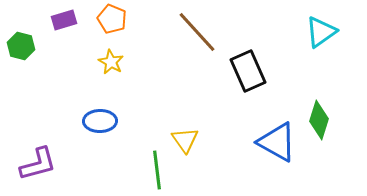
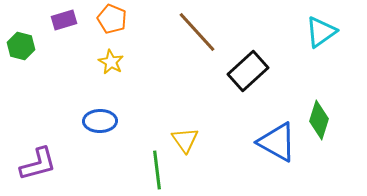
black rectangle: rotated 72 degrees clockwise
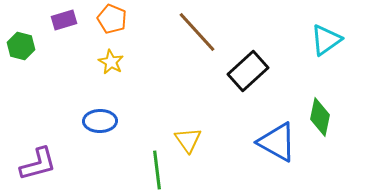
cyan triangle: moved 5 px right, 8 px down
green diamond: moved 1 px right, 3 px up; rotated 6 degrees counterclockwise
yellow triangle: moved 3 px right
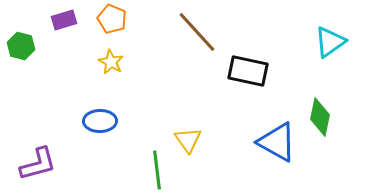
cyan triangle: moved 4 px right, 2 px down
black rectangle: rotated 54 degrees clockwise
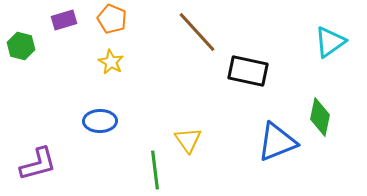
blue triangle: rotated 51 degrees counterclockwise
green line: moved 2 px left
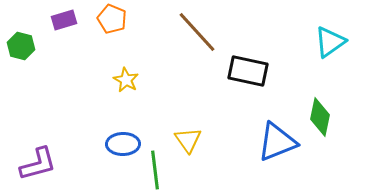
yellow star: moved 15 px right, 18 px down
blue ellipse: moved 23 px right, 23 px down
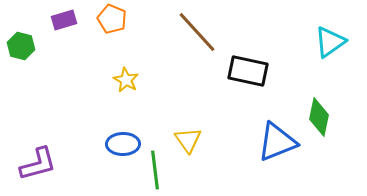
green diamond: moved 1 px left
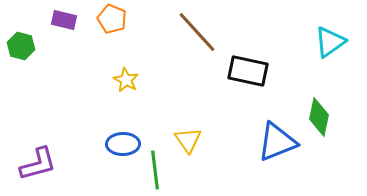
purple rectangle: rotated 30 degrees clockwise
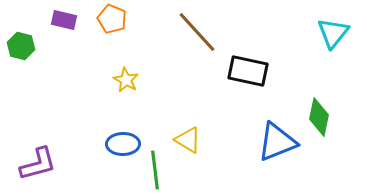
cyan triangle: moved 3 px right, 9 px up; rotated 16 degrees counterclockwise
yellow triangle: rotated 24 degrees counterclockwise
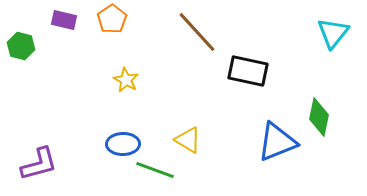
orange pentagon: rotated 16 degrees clockwise
purple L-shape: moved 1 px right
green line: rotated 63 degrees counterclockwise
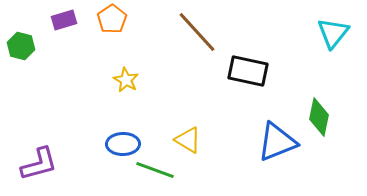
purple rectangle: rotated 30 degrees counterclockwise
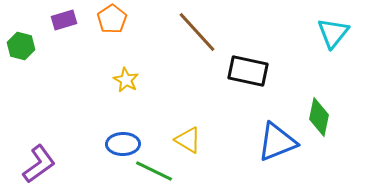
purple L-shape: rotated 21 degrees counterclockwise
green line: moved 1 px left, 1 px down; rotated 6 degrees clockwise
